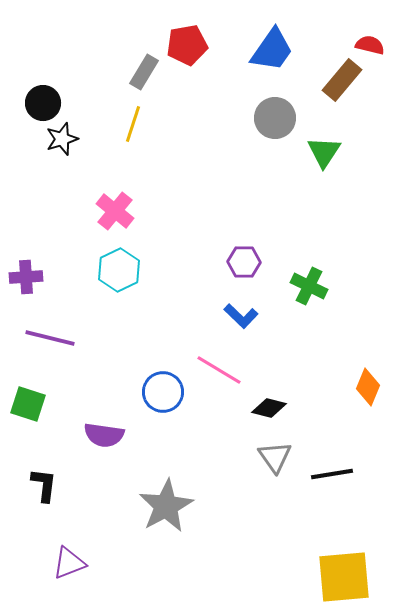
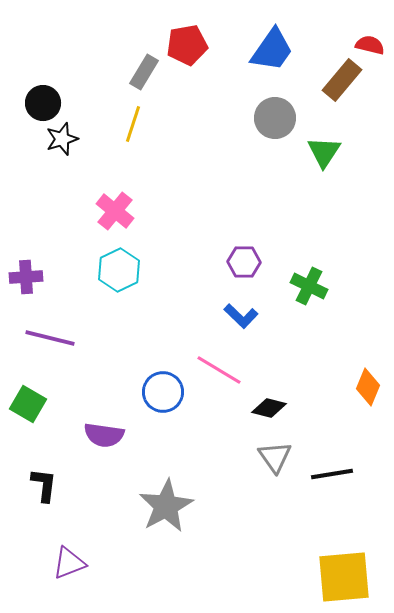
green square: rotated 12 degrees clockwise
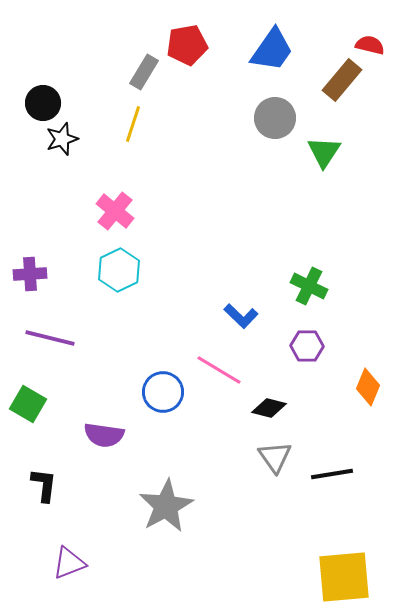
purple hexagon: moved 63 px right, 84 px down
purple cross: moved 4 px right, 3 px up
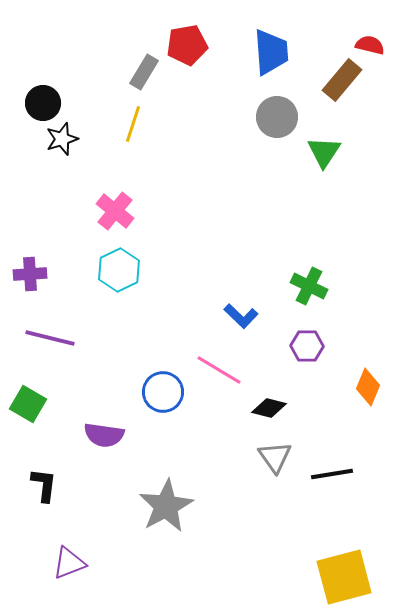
blue trapezoid: moved 1 px left, 2 px down; rotated 39 degrees counterclockwise
gray circle: moved 2 px right, 1 px up
yellow square: rotated 10 degrees counterclockwise
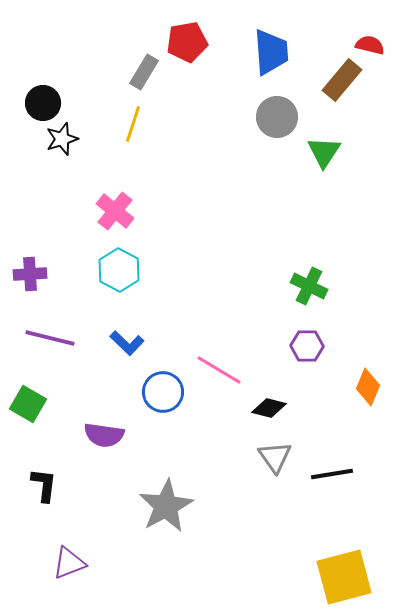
red pentagon: moved 3 px up
cyan hexagon: rotated 6 degrees counterclockwise
blue L-shape: moved 114 px left, 27 px down
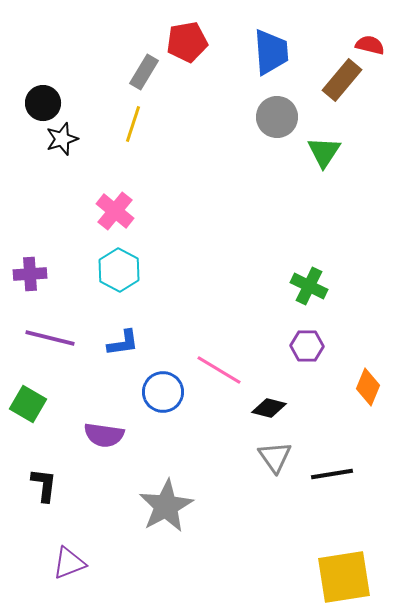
blue L-shape: moved 4 px left; rotated 52 degrees counterclockwise
yellow square: rotated 6 degrees clockwise
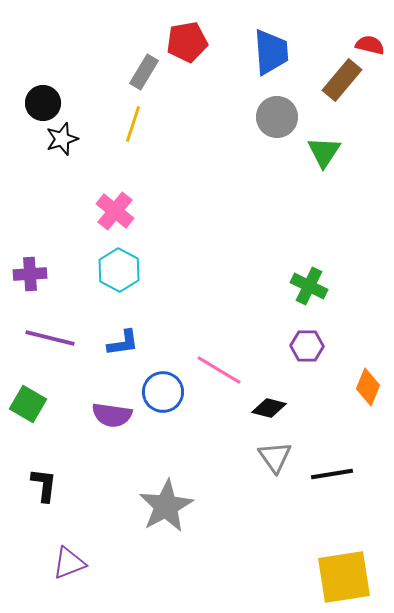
purple semicircle: moved 8 px right, 20 px up
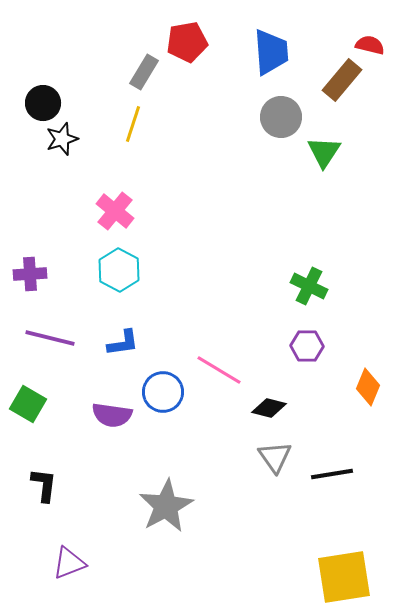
gray circle: moved 4 px right
